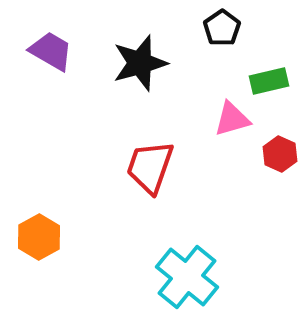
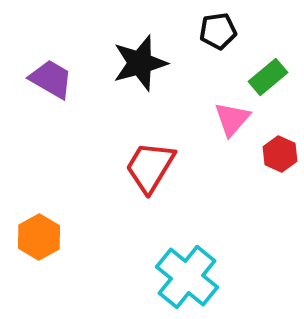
black pentagon: moved 4 px left, 3 px down; rotated 27 degrees clockwise
purple trapezoid: moved 28 px down
green rectangle: moved 1 px left, 4 px up; rotated 27 degrees counterclockwise
pink triangle: rotated 33 degrees counterclockwise
red trapezoid: rotated 12 degrees clockwise
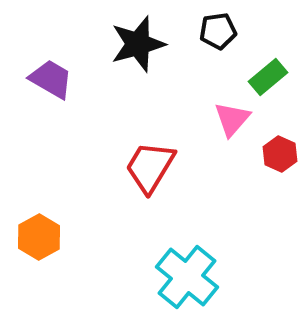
black star: moved 2 px left, 19 px up
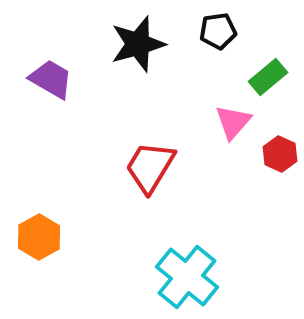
pink triangle: moved 1 px right, 3 px down
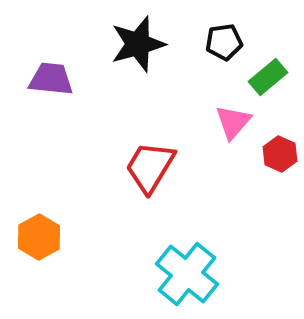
black pentagon: moved 6 px right, 11 px down
purple trapezoid: rotated 24 degrees counterclockwise
cyan cross: moved 3 px up
